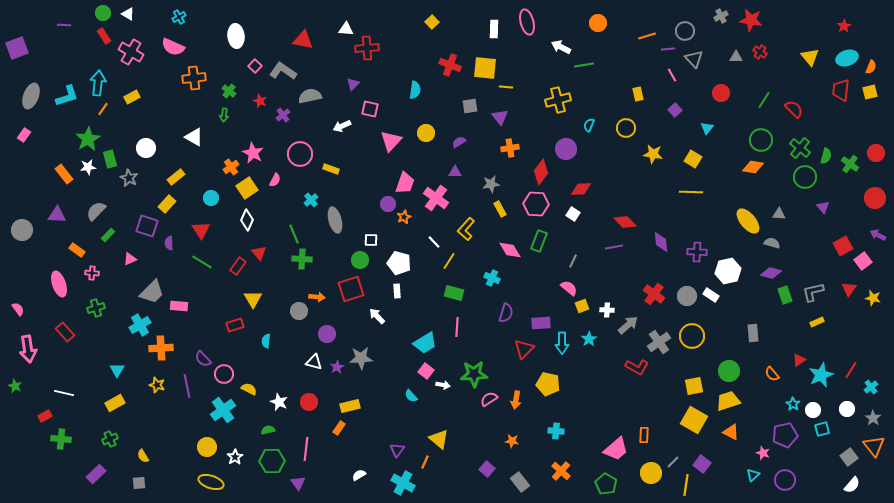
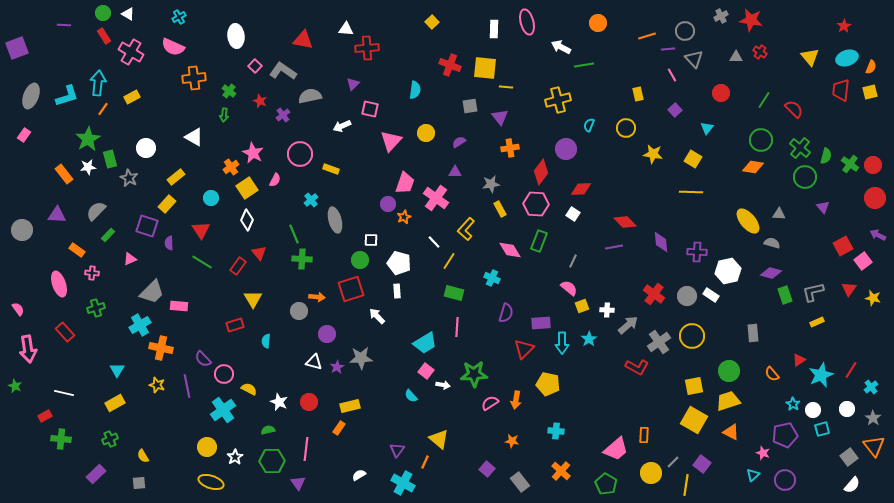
red circle at (876, 153): moved 3 px left, 12 px down
orange cross at (161, 348): rotated 15 degrees clockwise
pink semicircle at (489, 399): moved 1 px right, 4 px down
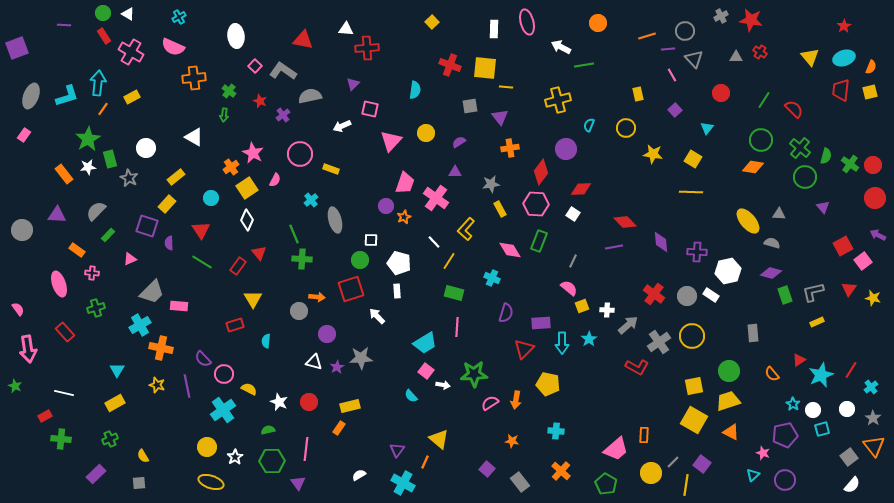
cyan ellipse at (847, 58): moved 3 px left
purple circle at (388, 204): moved 2 px left, 2 px down
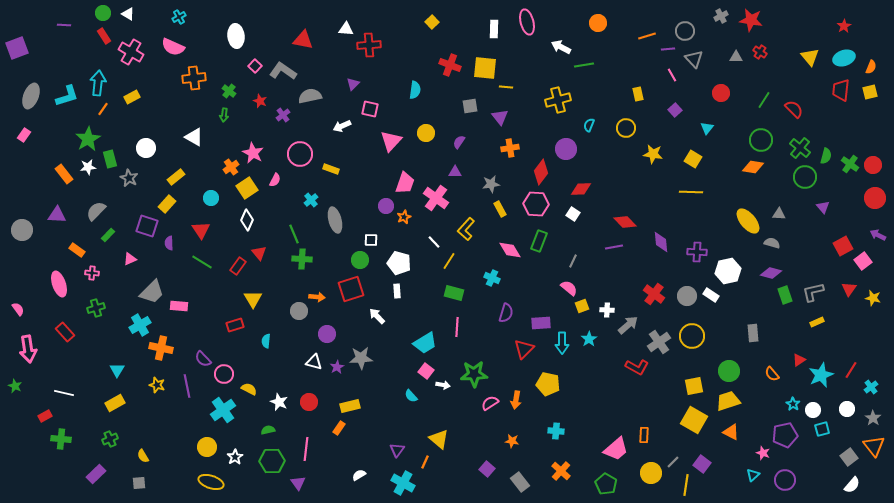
red cross at (367, 48): moved 2 px right, 3 px up
purple semicircle at (459, 142): rotated 24 degrees counterclockwise
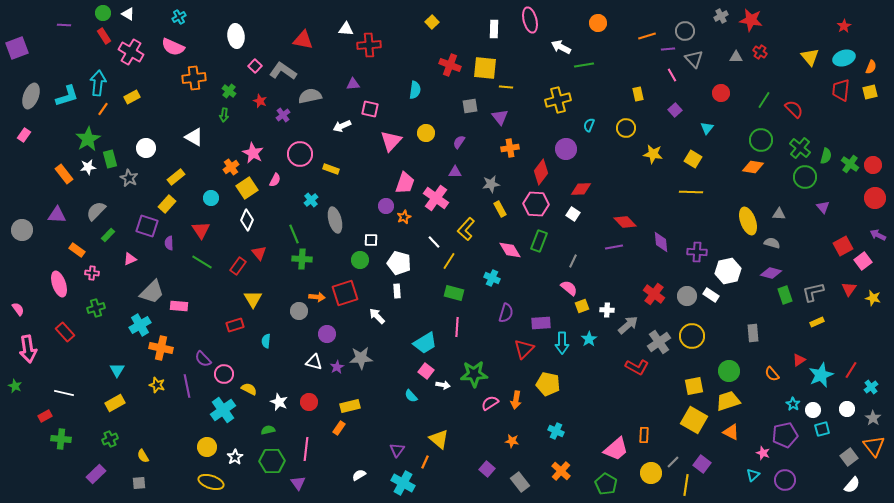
pink ellipse at (527, 22): moved 3 px right, 2 px up
purple triangle at (353, 84): rotated 40 degrees clockwise
yellow ellipse at (748, 221): rotated 20 degrees clockwise
red square at (351, 289): moved 6 px left, 4 px down
cyan cross at (556, 431): rotated 21 degrees clockwise
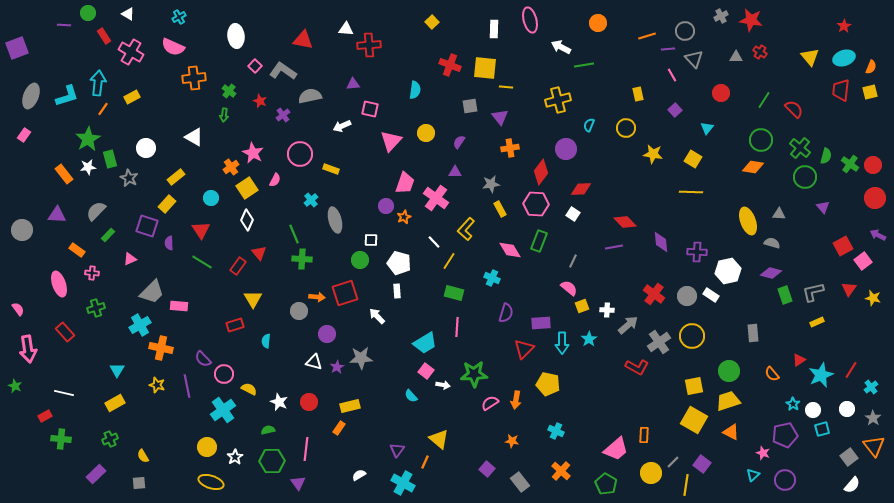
green circle at (103, 13): moved 15 px left
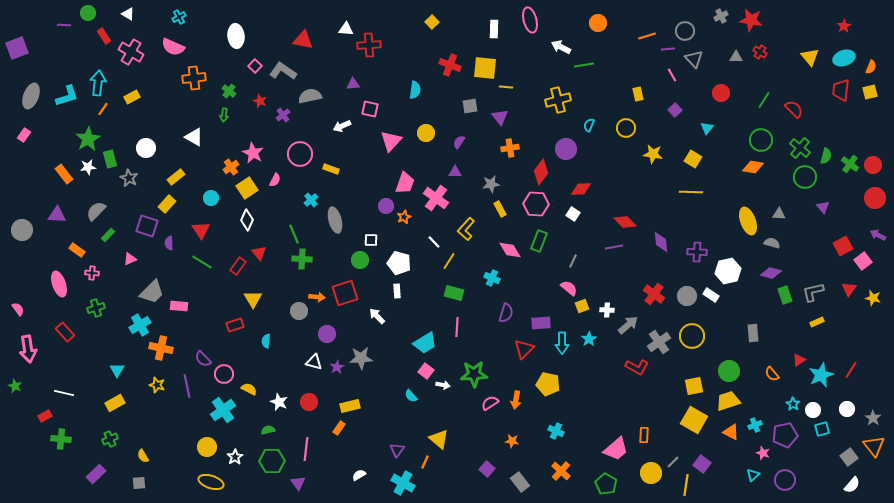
cyan cross at (871, 387): moved 116 px left, 38 px down; rotated 16 degrees clockwise
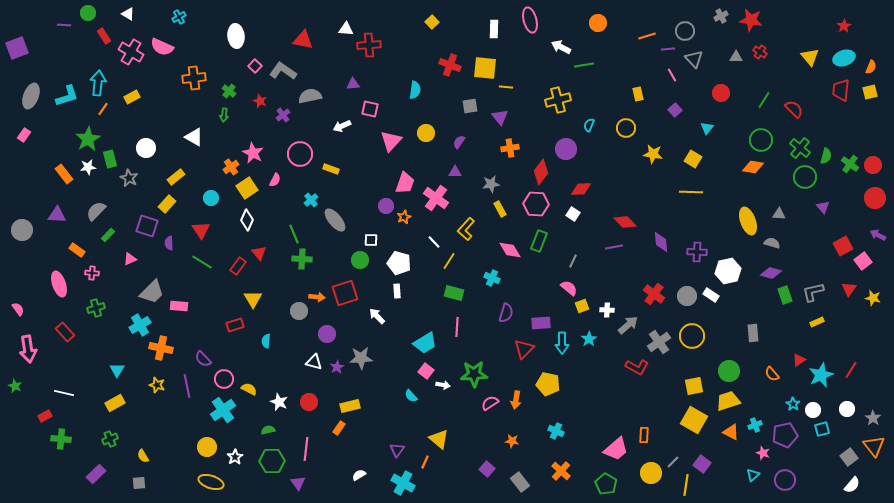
pink semicircle at (173, 47): moved 11 px left
gray ellipse at (335, 220): rotated 25 degrees counterclockwise
pink circle at (224, 374): moved 5 px down
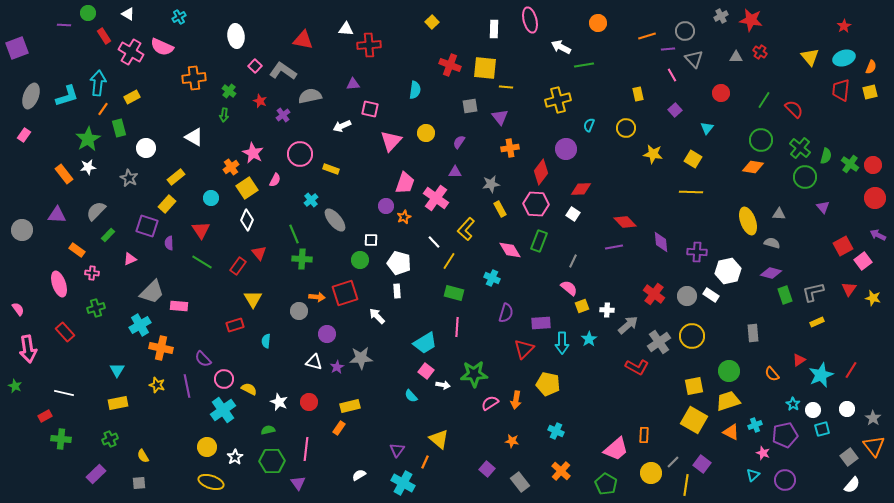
green rectangle at (110, 159): moved 9 px right, 31 px up
yellow rectangle at (115, 403): moved 3 px right; rotated 18 degrees clockwise
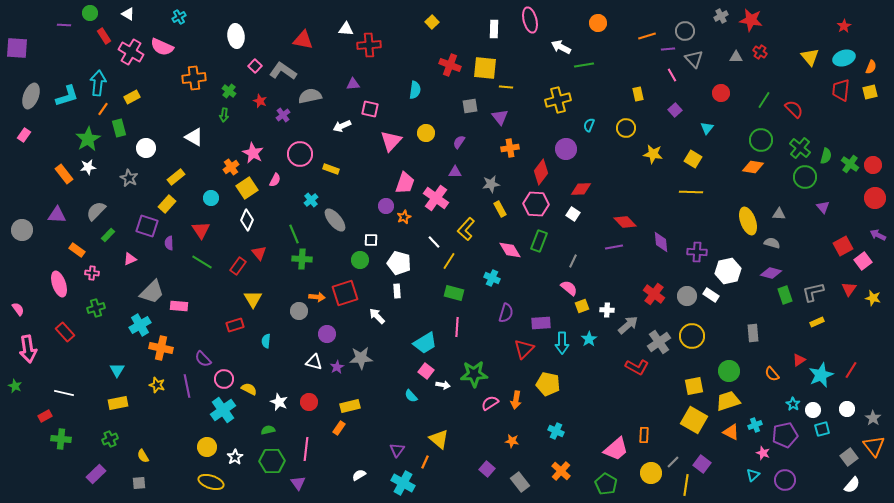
green circle at (88, 13): moved 2 px right
purple square at (17, 48): rotated 25 degrees clockwise
